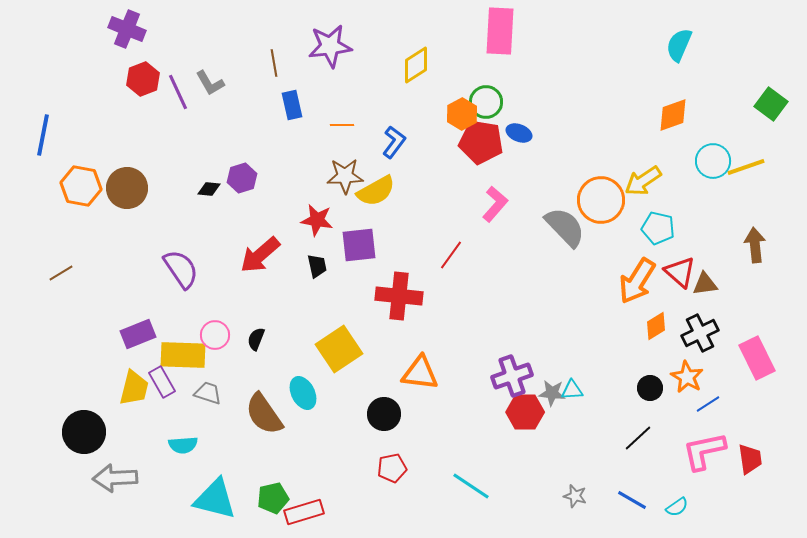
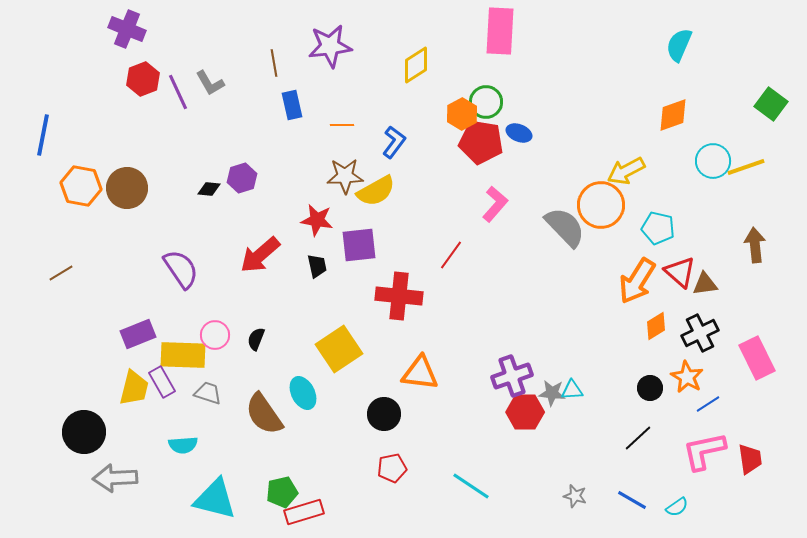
yellow arrow at (643, 181): moved 17 px left, 10 px up; rotated 6 degrees clockwise
orange circle at (601, 200): moved 5 px down
green pentagon at (273, 498): moved 9 px right, 6 px up
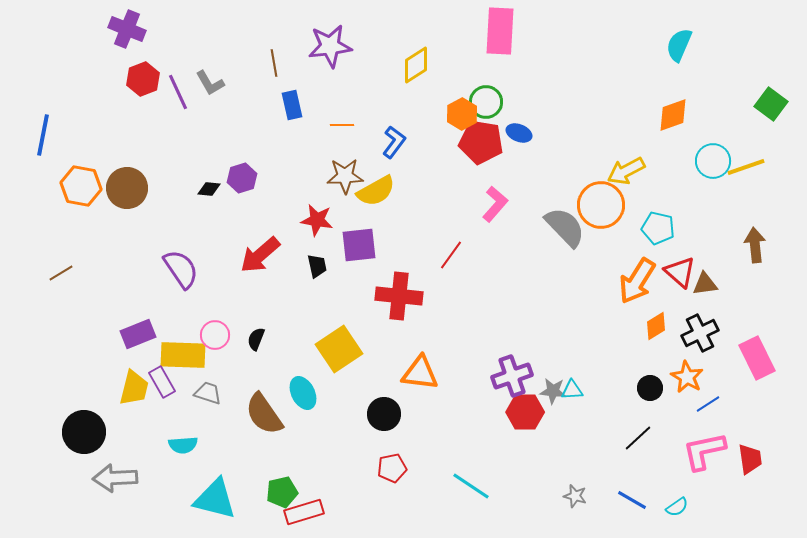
gray star at (552, 393): moved 1 px right, 2 px up
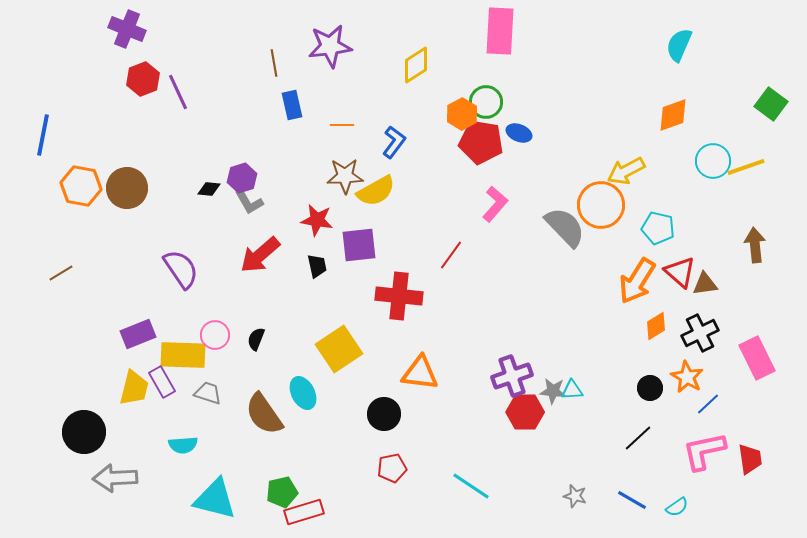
gray L-shape at (210, 83): moved 39 px right, 119 px down
blue line at (708, 404): rotated 10 degrees counterclockwise
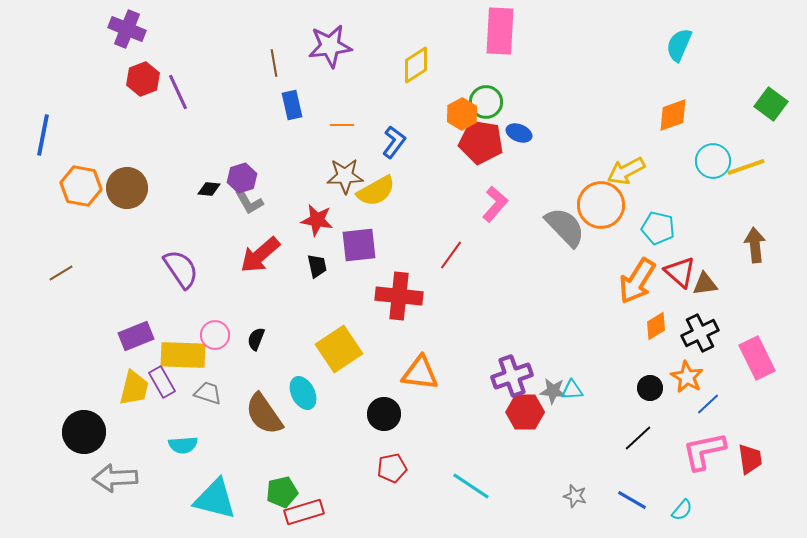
purple rectangle at (138, 334): moved 2 px left, 2 px down
cyan semicircle at (677, 507): moved 5 px right, 3 px down; rotated 15 degrees counterclockwise
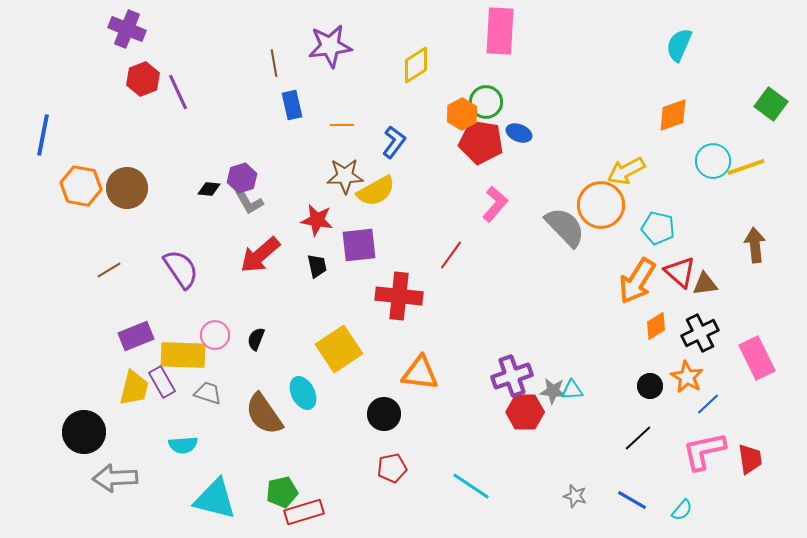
brown line at (61, 273): moved 48 px right, 3 px up
black circle at (650, 388): moved 2 px up
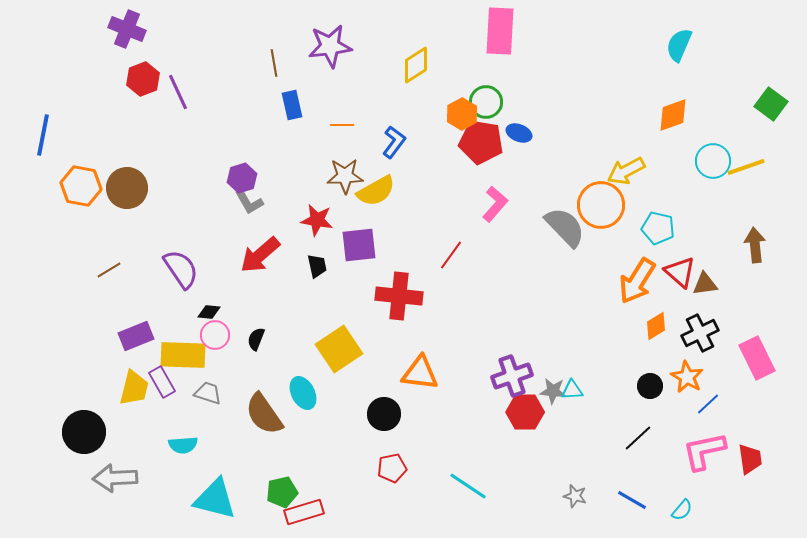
black diamond at (209, 189): moved 123 px down
cyan line at (471, 486): moved 3 px left
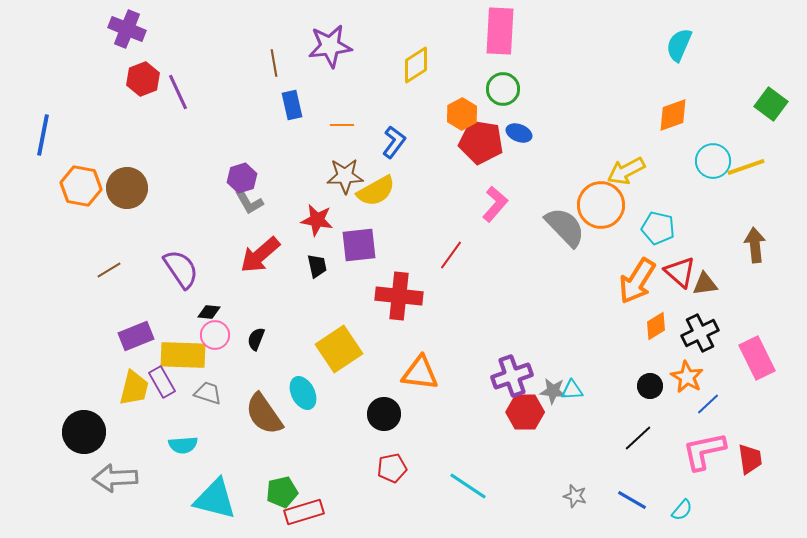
green circle at (486, 102): moved 17 px right, 13 px up
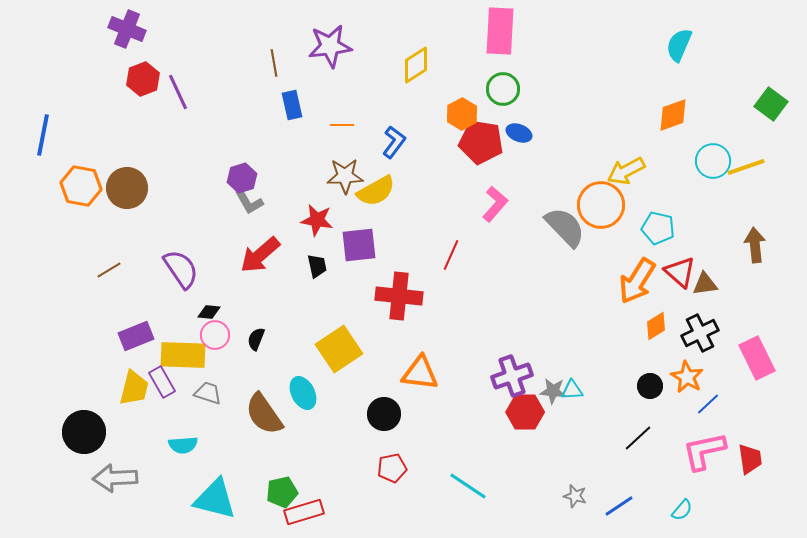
red line at (451, 255): rotated 12 degrees counterclockwise
blue line at (632, 500): moved 13 px left, 6 px down; rotated 64 degrees counterclockwise
